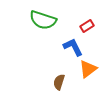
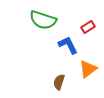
red rectangle: moved 1 px right, 1 px down
blue L-shape: moved 5 px left, 2 px up
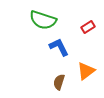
blue L-shape: moved 9 px left, 2 px down
orange triangle: moved 2 px left, 2 px down
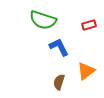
red rectangle: moved 1 px right, 2 px up; rotated 16 degrees clockwise
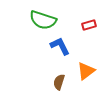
blue L-shape: moved 1 px right, 1 px up
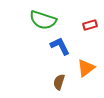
red rectangle: moved 1 px right
orange triangle: moved 3 px up
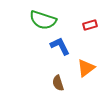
brown semicircle: moved 1 px left, 1 px down; rotated 35 degrees counterclockwise
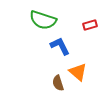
orange triangle: moved 8 px left, 4 px down; rotated 42 degrees counterclockwise
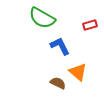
green semicircle: moved 1 px left, 2 px up; rotated 12 degrees clockwise
brown semicircle: rotated 133 degrees clockwise
